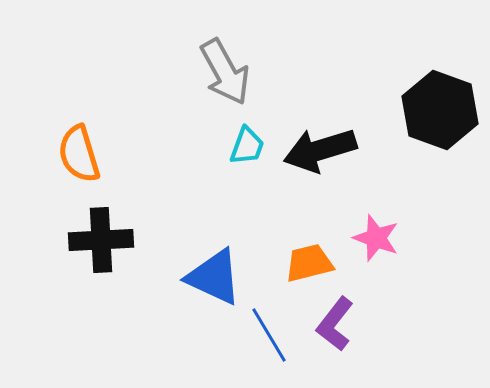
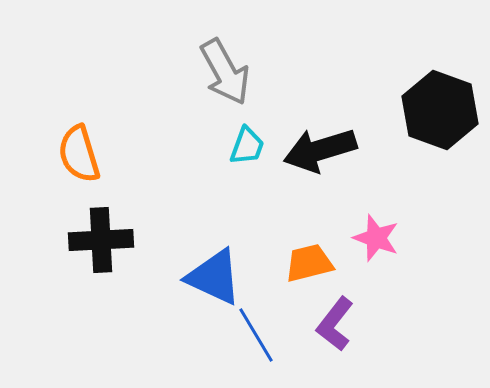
blue line: moved 13 px left
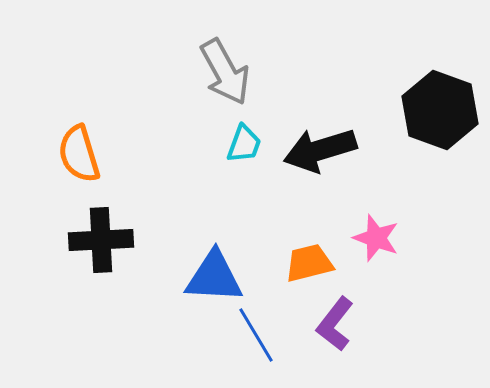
cyan trapezoid: moved 3 px left, 2 px up
blue triangle: rotated 22 degrees counterclockwise
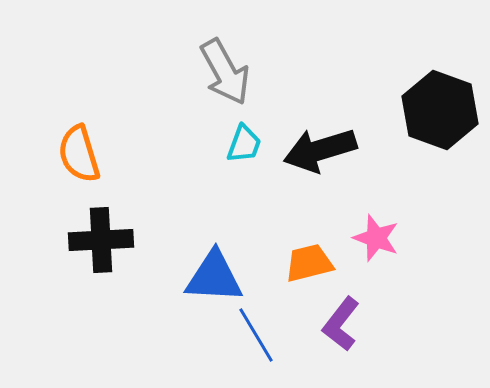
purple L-shape: moved 6 px right
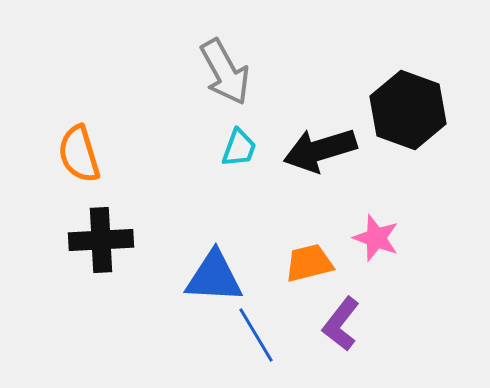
black hexagon: moved 32 px left
cyan trapezoid: moved 5 px left, 4 px down
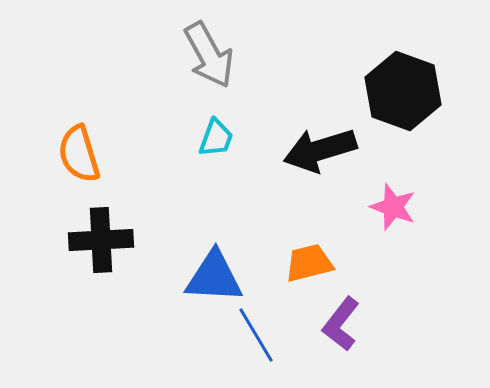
gray arrow: moved 16 px left, 17 px up
black hexagon: moved 5 px left, 19 px up
cyan trapezoid: moved 23 px left, 10 px up
pink star: moved 17 px right, 31 px up
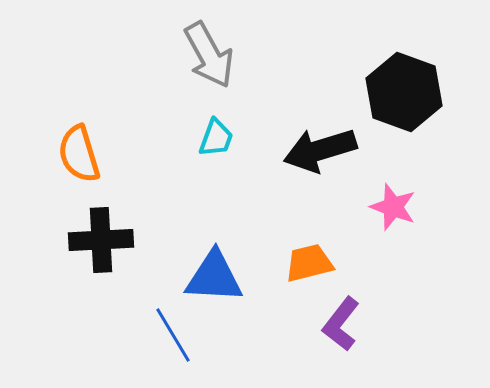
black hexagon: moved 1 px right, 1 px down
blue line: moved 83 px left
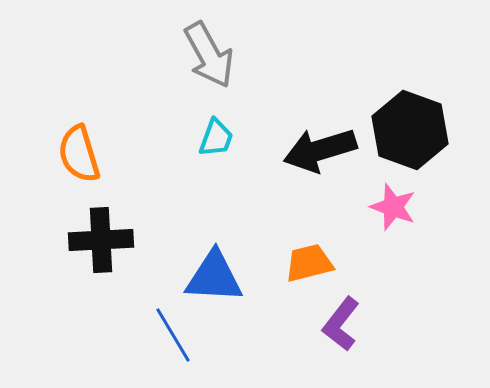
black hexagon: moved 6 px right, 38 px down
